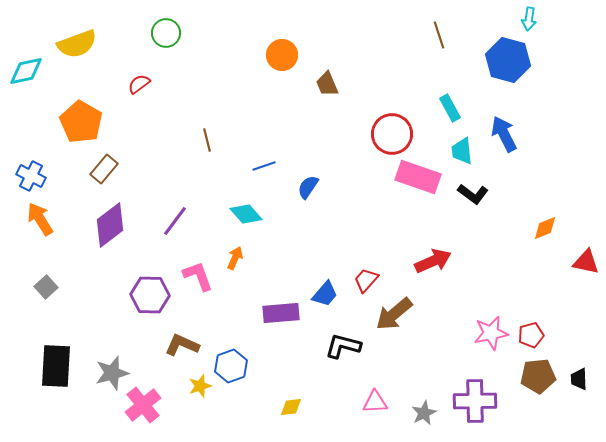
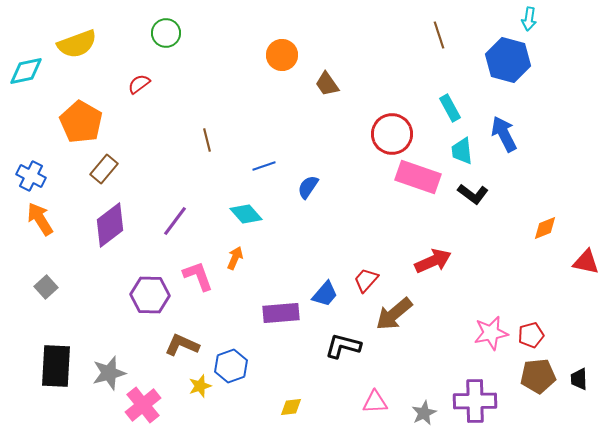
brown trapezoid at (327, 84): rotated 12 degrees counterclockwise
gray star at (112, 373): moved 3 px left
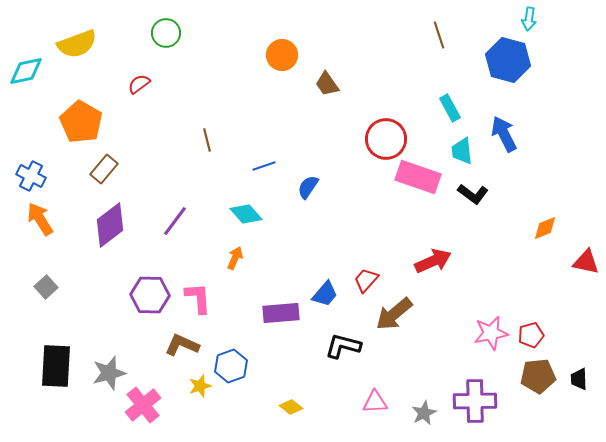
red circle at (392, 134): moved 6 px left, 5 px down
pink L-shape at (198, 276): moved 22 px down; rotated 16 degrees clockwise
yellow diamond at (291, 407): rotated 45 degrees clockwise
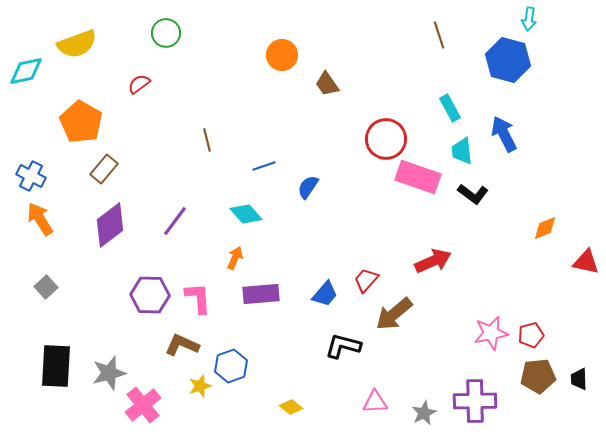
purple rectangle at (281, 313): moved 20 px left, 19 px up
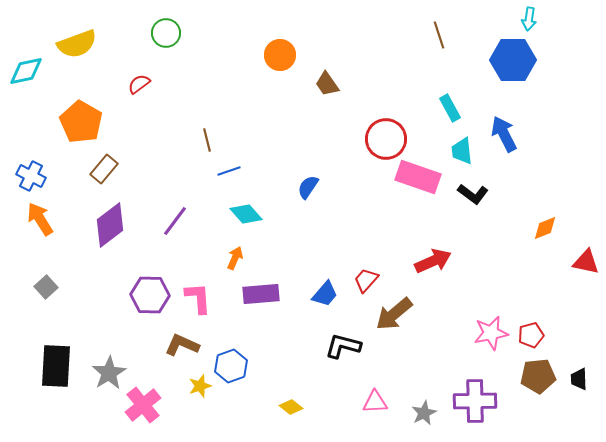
orange circle at (282, 55): moved 2 px left
blue hexagon at (508, 60): moved 5 px right; rotated 15 degrees counterclockwise
blue line at (264, 166): moved 35 px left, 5 px down
gray star at (109, 373): rotated 16 degrees counterclockwise
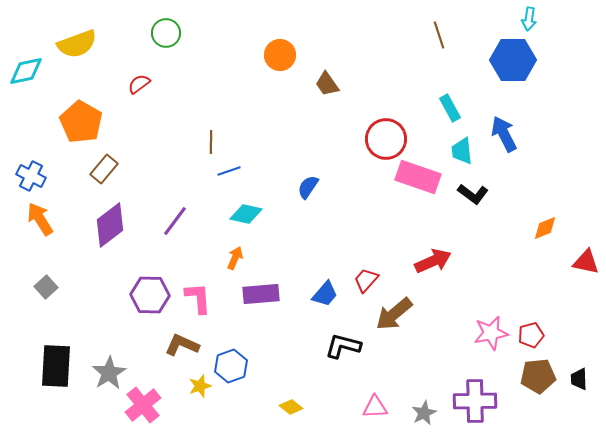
brown line at (207, 140): moved 4 px right, 2 px down; rotated 15 degrees clockwise
cyan diamond at (246, 214): rotated 36 degrees counterclockwise
pink triangle at (375, 402): moved 5 px down
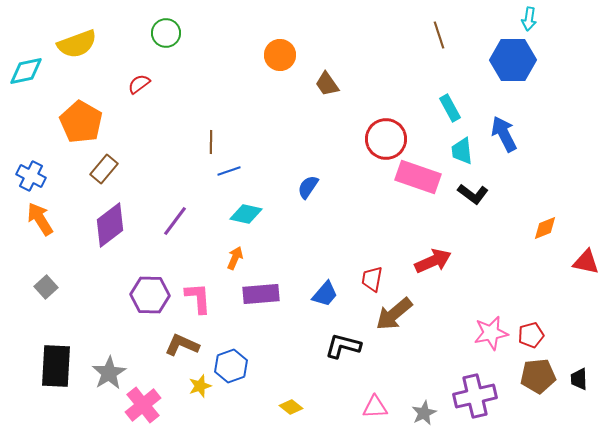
red trapezoid at (366, 280): moved 6 px right, 1 px up; rotated 32 degrees counterclockwise
purple cross at (475, 401): moved 5 px up; rotated 12 degrees counterclockwise
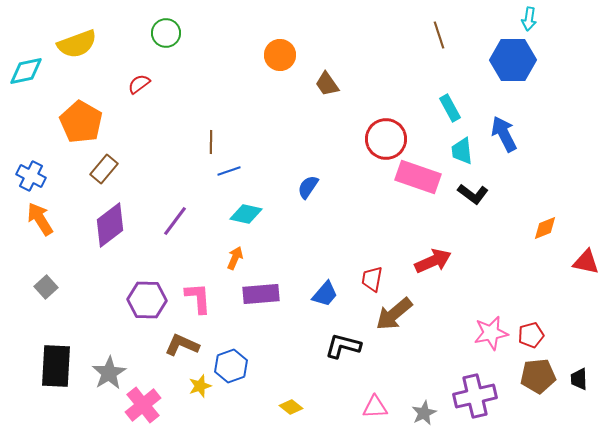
purple hexagon at (150, 295): moved 3 px left, 5 px down
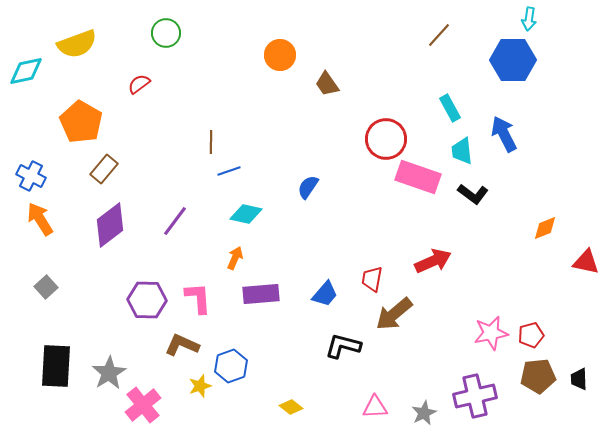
brown line at (439, 35): rotated 60 degrees clockwise
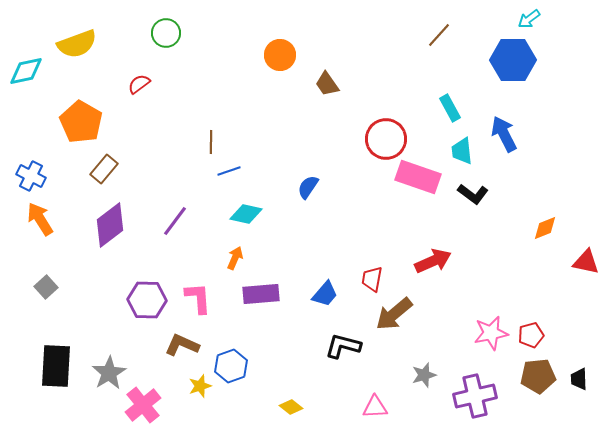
cyan arrow at (529, 19): rotated 45 degrees clockwise
gray star at (424, 413): moved 38 px up; rotated 10 degrees clockwise
